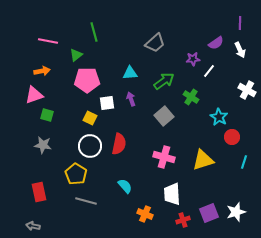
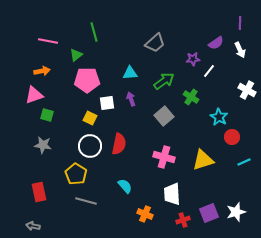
cyan line: rotated 48 degrees clockwise
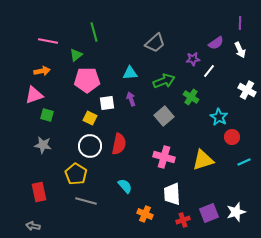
green arrow: rotated 15 degrees clockwise
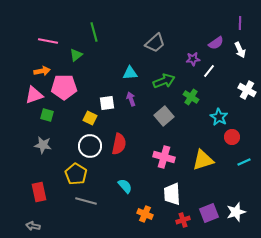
pink pentagon: moved 23 px left, 7 px down
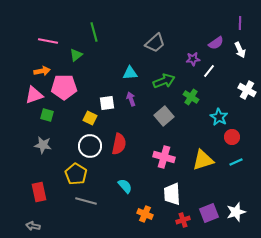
cyan line: moved 8 px left
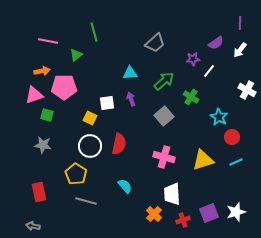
white arrow: rotated 63 degrees clockwise
green arrow: rotated 20 degrees counterclockwise
orange cross: moved 9 px right; rotated 21 degrees clockwise
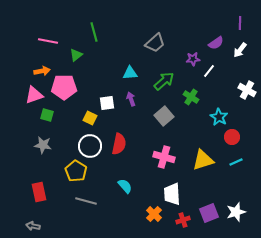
yellow pentagon: moved 3 px up
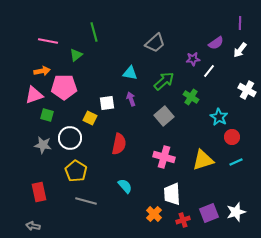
cyan triangle: rotated 14 degrees clockwise
white circle: moved 20 px left, 8 px up
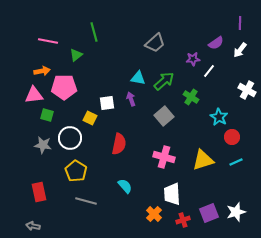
cyan triangle: moved 8 px right, 5 px down
pink triangle: rotated 12 degrees clockwise
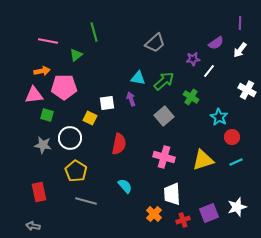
white star: moved 1 px right, 5 px up
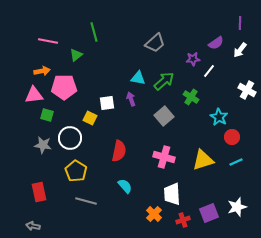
red semicircle: moved 7 px down
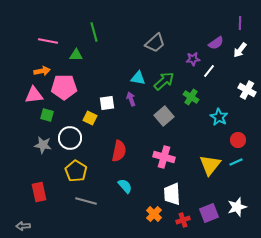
green triangle: rotated 40 degrees clockwise
red circle: moved 6 px right, 3 px down
yellow triangle: moved 7 px right, 5 px down; rotated 35 degrees counterclockwise
gray arrow: moved 10 px left; rotated 16 degrees counterclockwise
